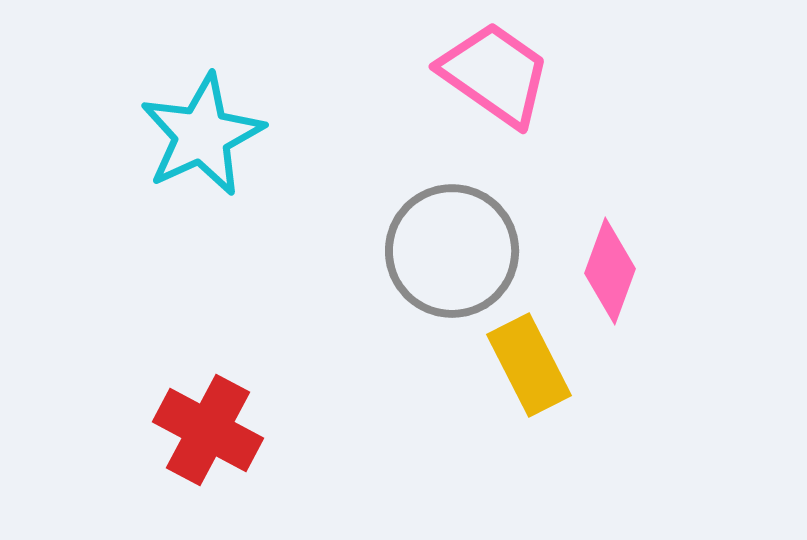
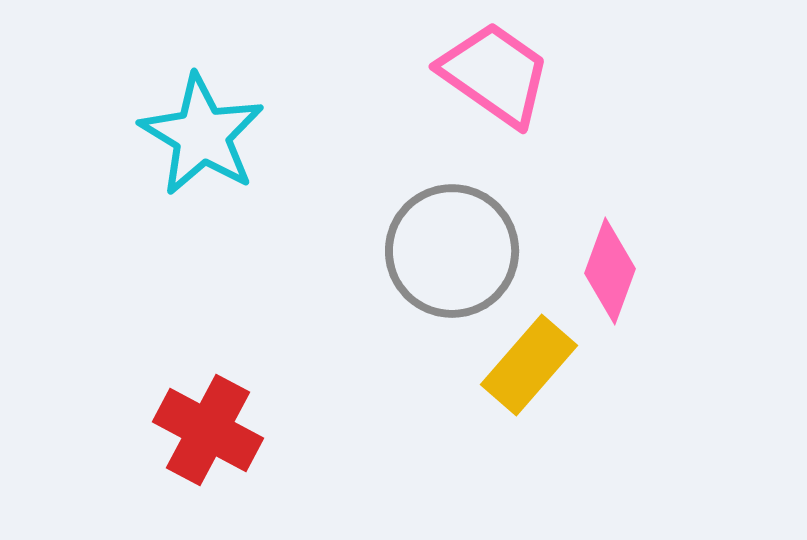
cyan star: rotated 16 degrees counterclockwise
yellow rectangle: rotated 68 degrees clockwise
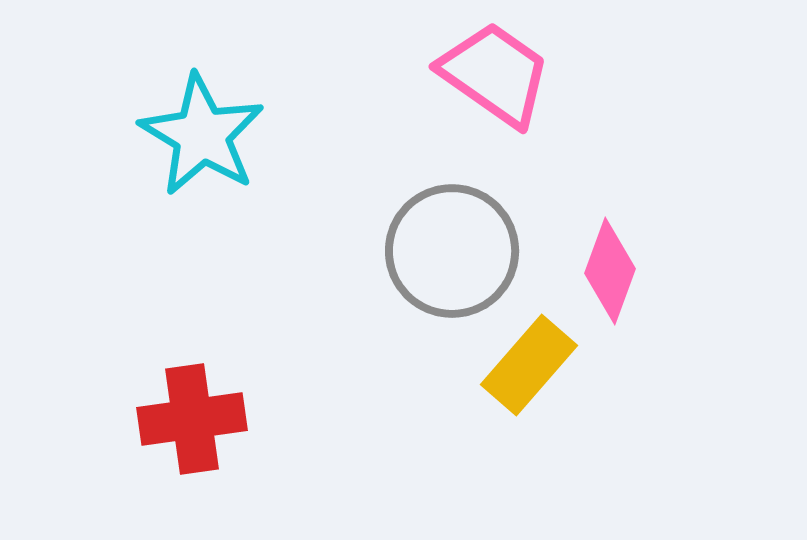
red cross: moved 16 px left, 11 px up; rotated 36 degrees counterclockwise
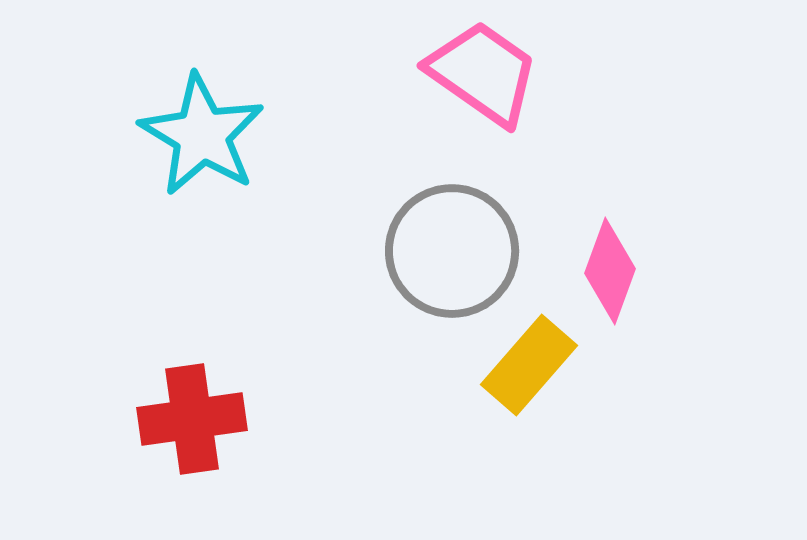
pink trapezoid: moved 12 px left, 1 px up
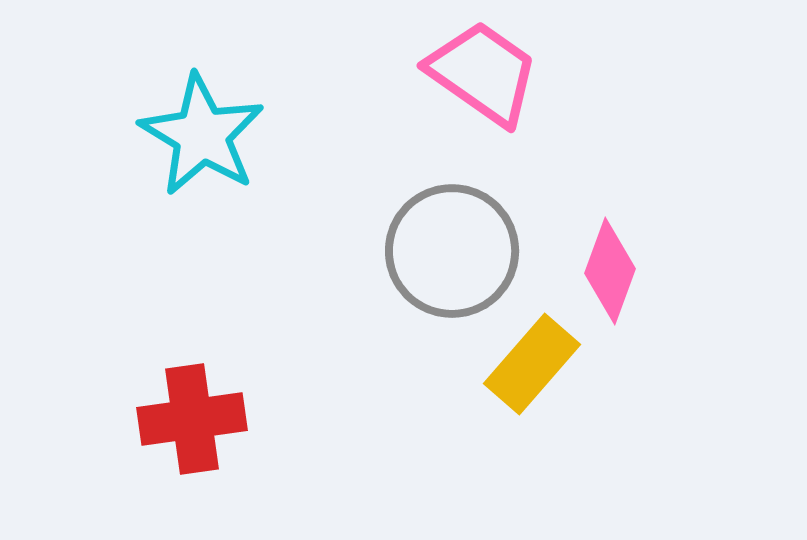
yellow rectangle: moved 3 px right, 1 px up
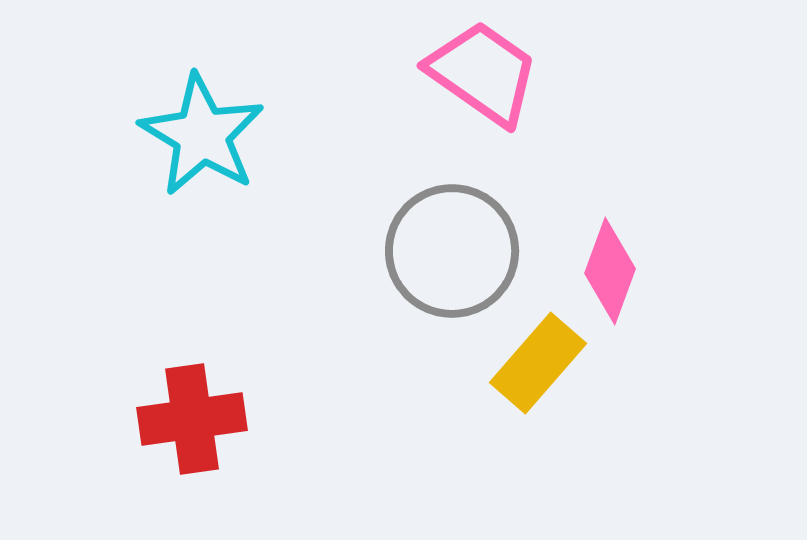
yellow rectangle: moved 6 px right, 1 px up
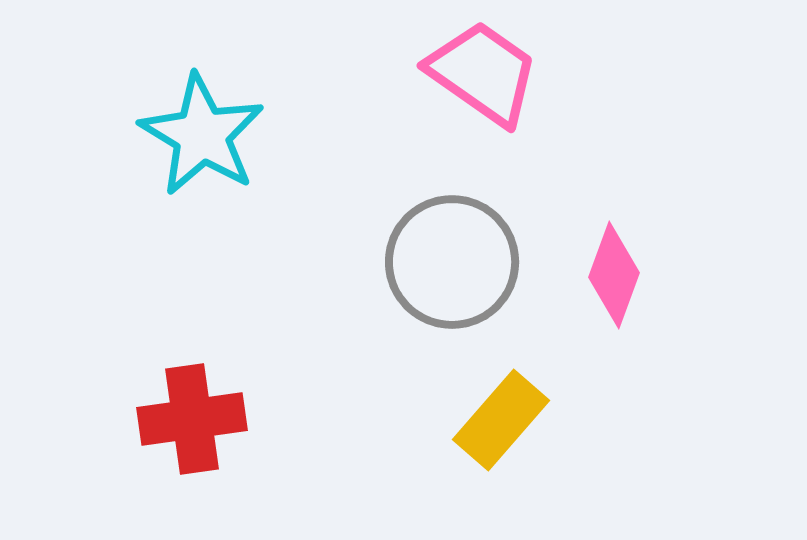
gray circle: moved 11 px down
pink diamond: moved 4 px right, 4 px down
yellow rectangle: moved 37 px left, 57 px down
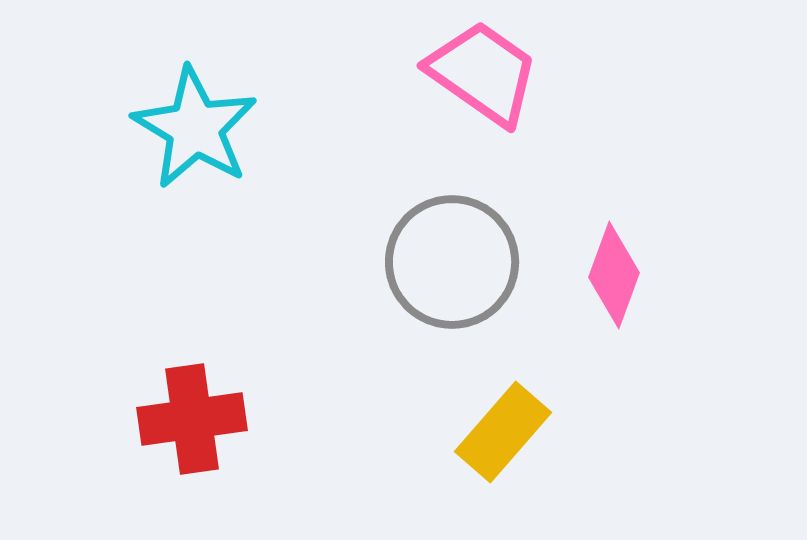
cyan star: moved 7 px left, 7 px up
yellow rectangle: moved 2 px right, 12 px down
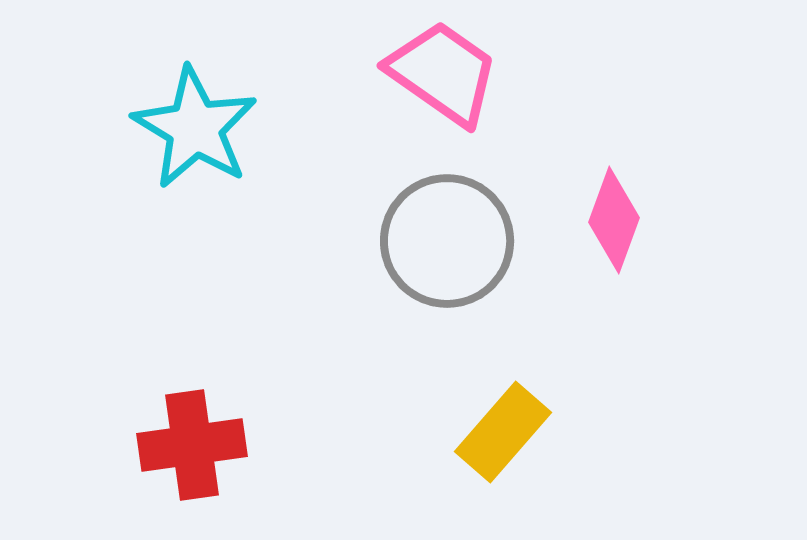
pink trapezoid: moved 40 px left
gray circle: moved 5 px left, 21 px up
pink diamond: moved 55 px up
red cross: moved 26 px down
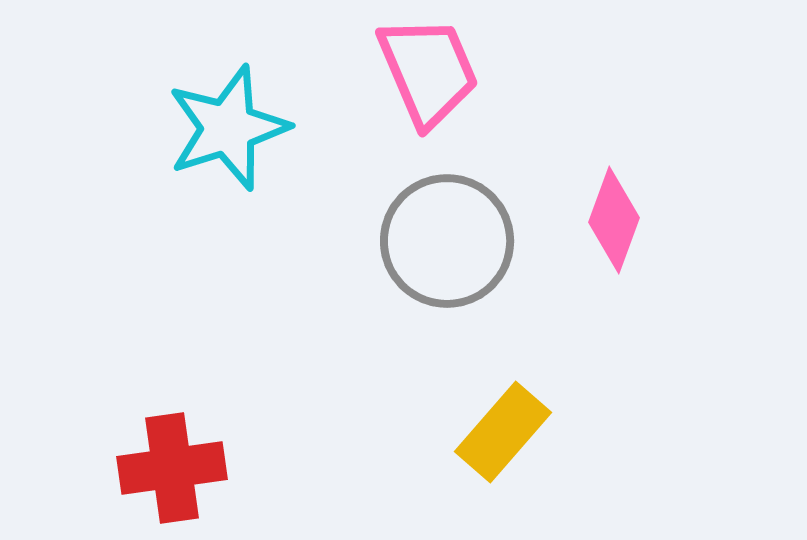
pink trapezoid: moved 15 px left, 2 px up; rotated 32 degrees clockwise
cyan star: moved 33 px right; rotated 23 degrees clockwise
red cross: moved 20 px left, 23 px down
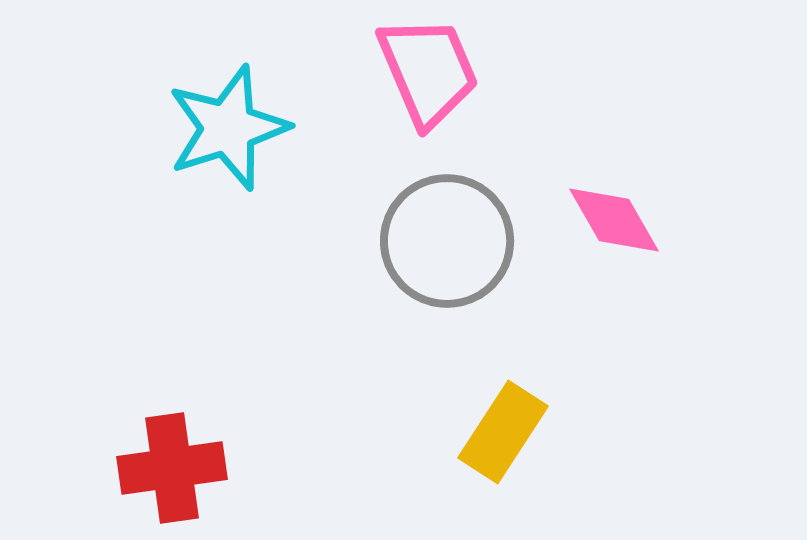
pink diamond: rotated 50 degrees counterclockwise
yellow rectangle: rotated 8 degrees counterclockwise
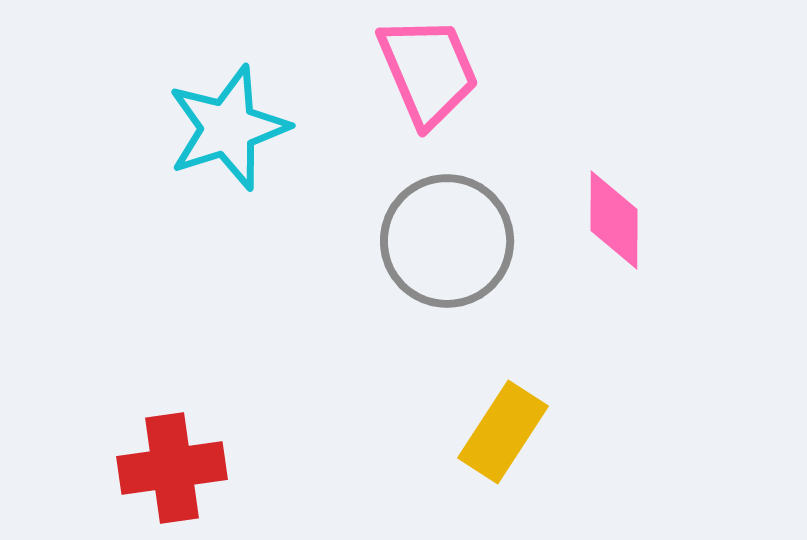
pink diamond: rotated 30 degrees clockwise
